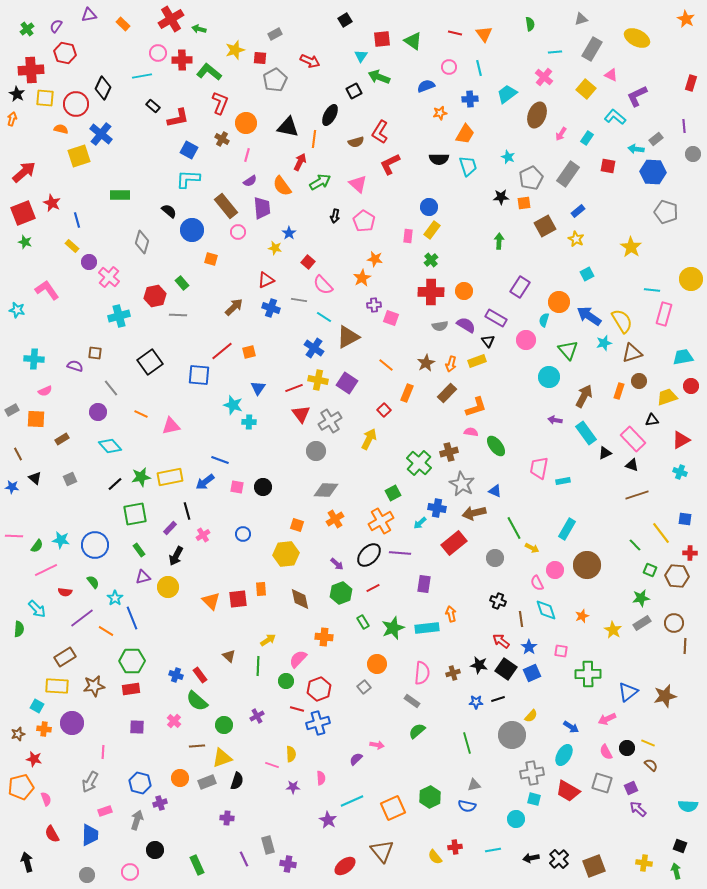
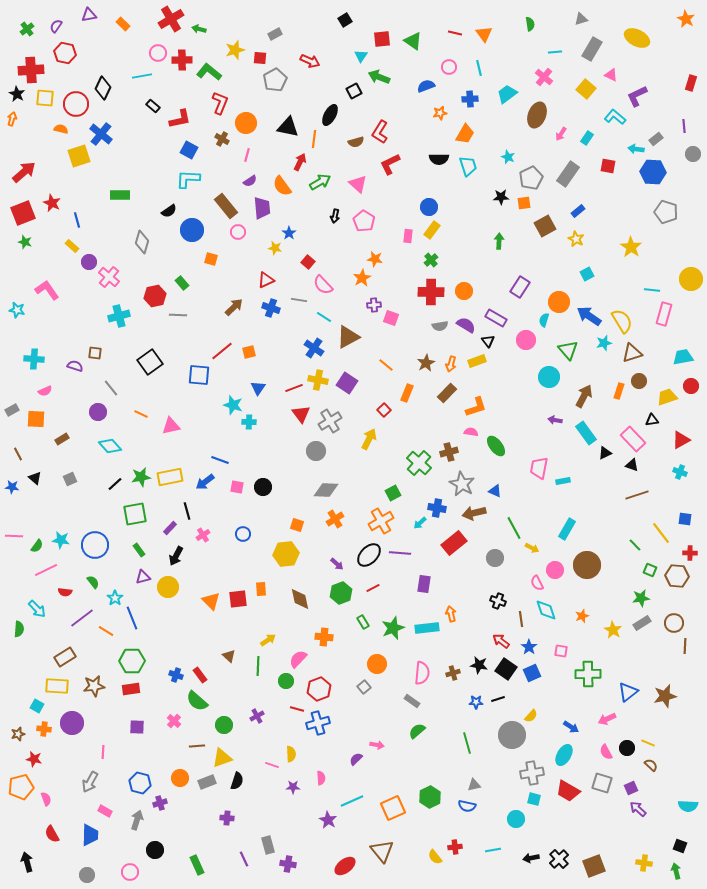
red L-shape at (178, 118): moved 2 px right, 1 px down
black semicircle at (169, 211): rotated 105 degrees clockwise
pink rectangle at (105, 811): rotated 48 degrees clockwise
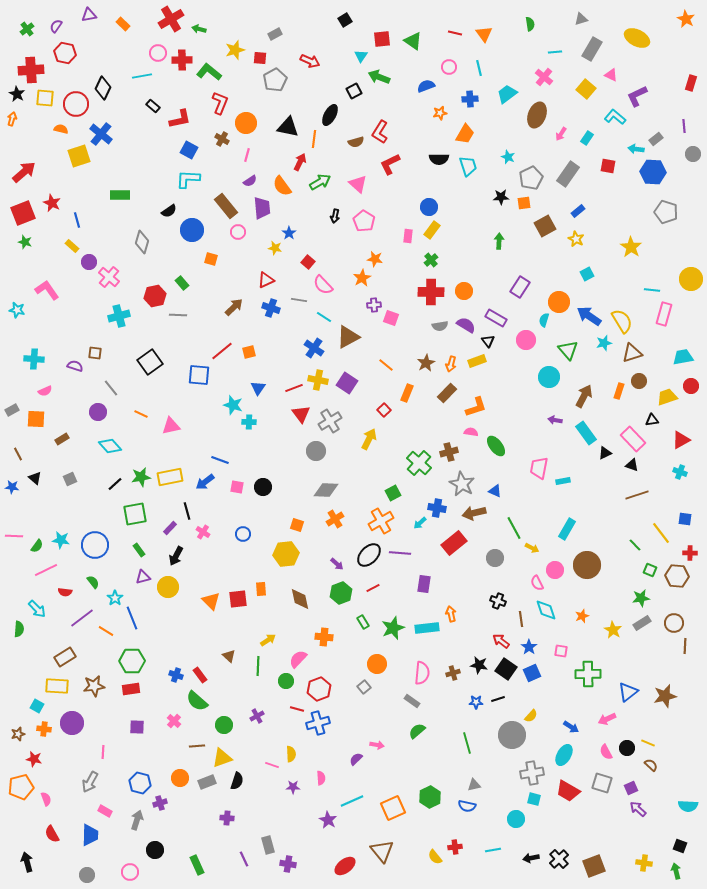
pink cross at (203, 535): moved 3 px up; rotated 24 degrees counterclockwise
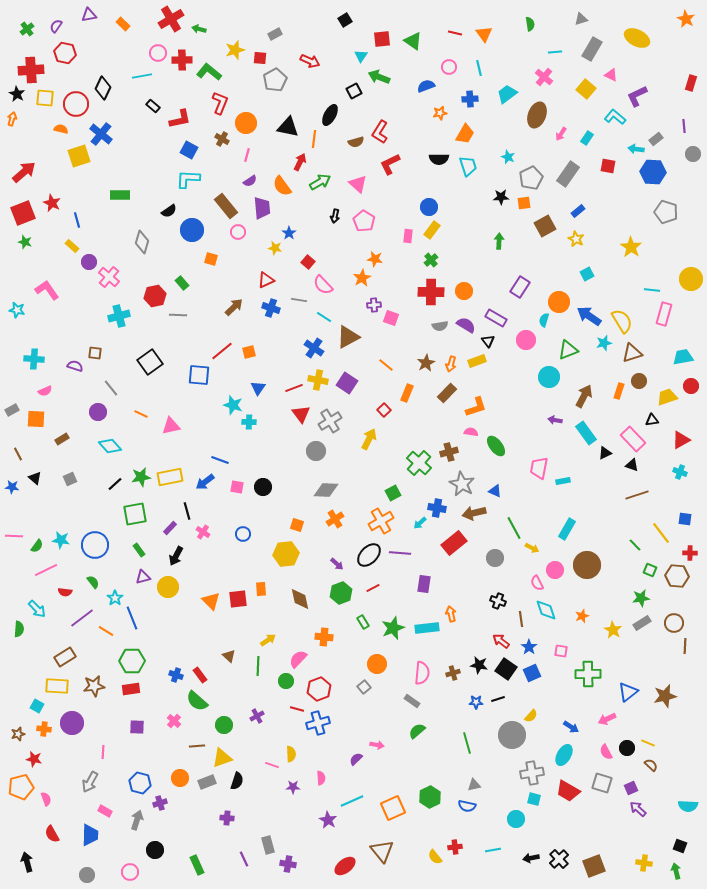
green triangle at (568, 350): rotated 50 degrees clockwise
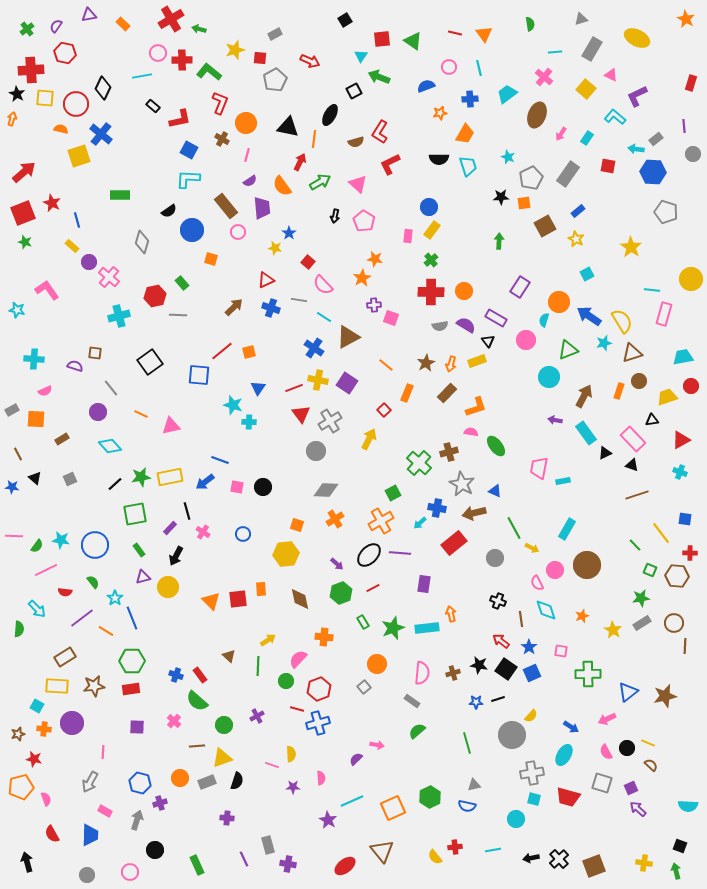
red trapezoid at (568, 791): moved 6 px down; rotated 15 degrees counterclockwise
